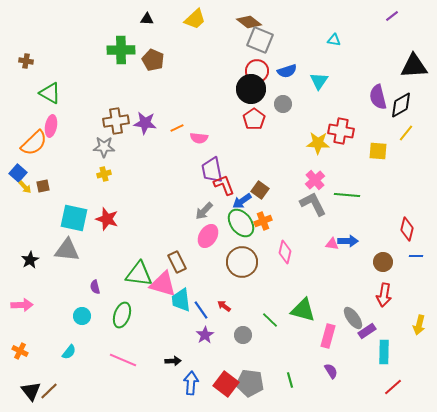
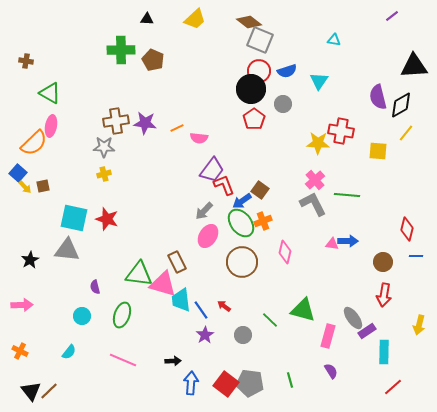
red circle at (257, 71): moved 2 px right
purple trapezoid at (212, 170): rotated 132 degrees counterclockwise
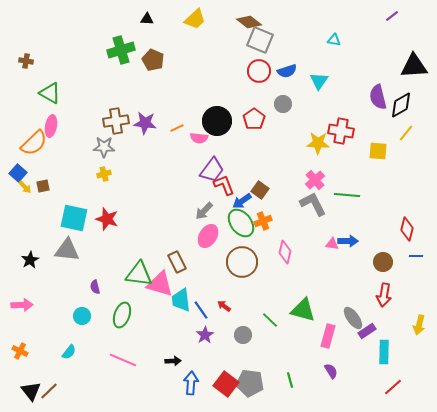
green cross at (121, 50): rotated 16 degrees counterclockwise
black circle at (251, 89): moved 34 px left, 32 px down
pink triangle at (163, 284): moved 3 px left
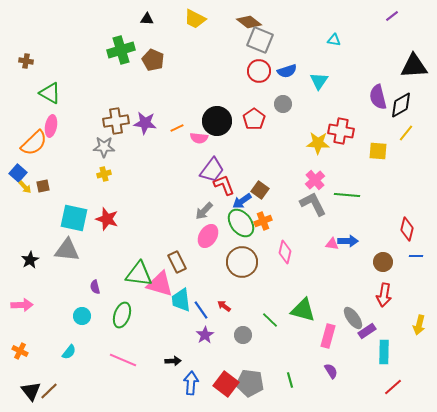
yellow trapezoid at (195, 19): rotated 70 degrees clockwise
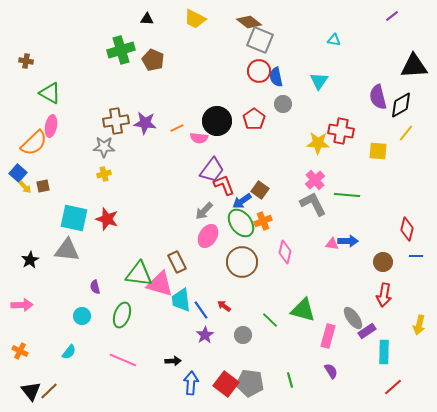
blue semicircle at (287, 71): moved 11 px left, 6 px down; rotated 96 degrees clockwise
